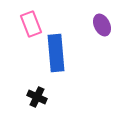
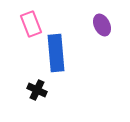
black cross: moved 7 px up
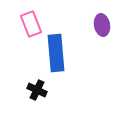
purple ellipse: rotated 15 degrees clockwise
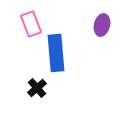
purple ellipse: rotated 25 degrees clockwise
black cross: moved 2 px up; rotated 24 degrees clockwise
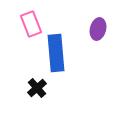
purple ellipse: moved 4 px left, 4 px down
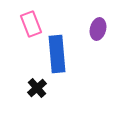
blue rectangle: moved 1 px right, 1 px down
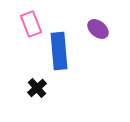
purple ellipse: rotated 65 degrees counterclockwise
blue rectangle: moved 2 px right, 3 px up
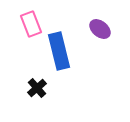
purple ellipse: moved 2 px right
blue rectangle: rotated 9 degrees counterclockwise
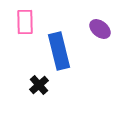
pink rectangle: moved 6 px left, 2 px up; rotated 20 degrees clockwise
black cross: moved 2 px right, 3 px up
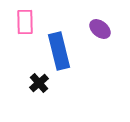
black cross: moved 2 px up
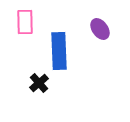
purple ellipse: rotated 15 degrees clockwise
blue rectangle: rotated 12 degrees clockwise
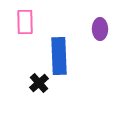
purple ellipse: rotated 35 degrees clockwise
blue rectangle: moved 5 px down
